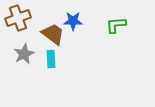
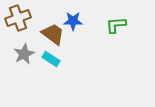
cyan rectangle: rotated 54 degrees counterclockwise
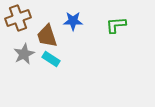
brown trapezoid: moved 6 px left, 2 px down; rotated 145 degrees counterclockwise
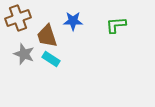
gray star: rotated 25 degrees counterclockwise
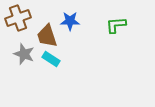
blue star: moved 3 px left
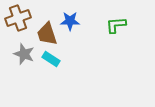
brown trapezoid: moved 2 px up
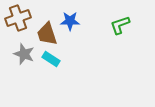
green L-shape: moved 4 px right; rotated 15 degrees counterclockwise
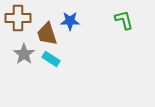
brown cross: rotated 20 degrees clockwise
green L-shape: moved 4 px right, 5 px up; rotated 95 degrees clockwise
gray star: rotated 15 degrees clockwise
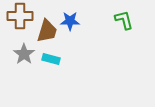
brown cross: moved 2 px right, 2 px up
brown trapezoid: moved 3 px up; rotated 145 degrees counterclockwise
cyan rectangle: rotated 18 degrees counterclockwise
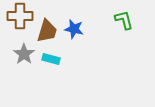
blue star: moved 4 px right, 8 px down; rotated 12 degrees clockwise
